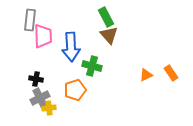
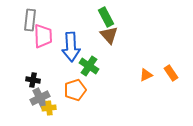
green cross: moved 3 px left; rotated 18 degrees clockwise
black cross: moved 3 px left, 1 px down
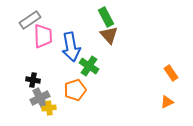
gray rectangle: rotated 50 degrees clockwise
blue arrow: rotated 8 degrees counterclockwise
orange triangle: moved 21 px right, 27 px down
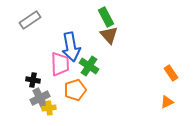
pink trapezoid: moved 17 px right, 28 px down
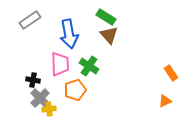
green rectangle: rotated 30 degrees counterclockwise
blue arrow: moved 2 px left, 13 px up
gray cross: rotated 18 degrees counterclockwise
orange triangle: moved 2 px left, 1 px up
yellow cross: moved 1 px down
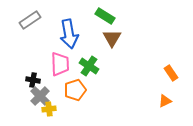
green rectangle: moved 1 px left, 1 px up
brown triangle: moved 3 px right, 3 px down; rotated 12 degrees clockwise
gray cross: moved 2 px up
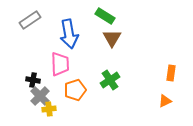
green cross: moved 21 px right, 14 px down; rotated 24 degrees clockwise
orange rectangle: rotated 42 degrees clockwise
